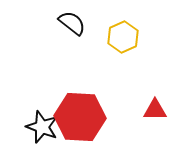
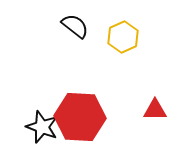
black semicircle: moved 3 px right, 3 px down
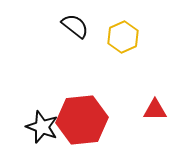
red hexagon: moved 2 px right, 3 px down; rotated 9 degrees counterclockwise
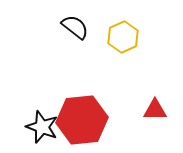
black semicircle: moved 1 px down
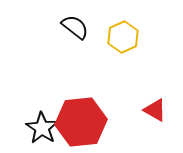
red triangle: rotated 30 degrees clockwise
red hexagon: moved 1 px left, 2 px down
black star: moved 1 px down; rotated 12 degrees clockwise
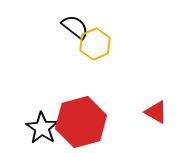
yellow hexagon: moved 28 px left, 7 px down
red triangle: moved 1 px right, 2 px down
red hexagon: rotated 9 degrees counterclockwise
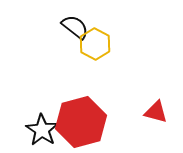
yellow hexagon: rotated 8 degrees counterclockwise
red triangle: rotated 15 degrees counterclockwise
black star: moved 2 px down
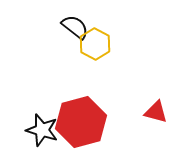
black star: rotated 16 degrees counterclockwise
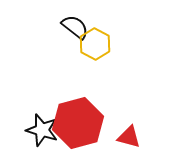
red triangle: moved 27 px left, 25 px down
red hexagon: moved 3 px left, 1 px down
